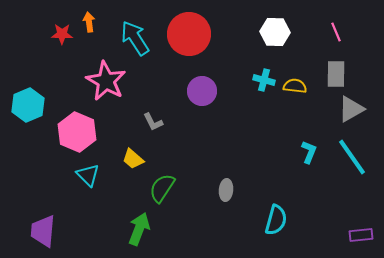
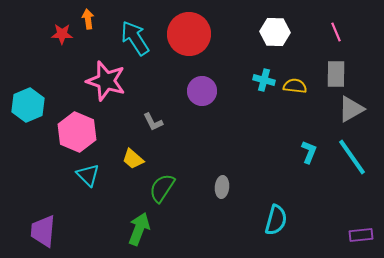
orange arrow: moved 1 px left, 3 px up
pink star: rotated 12 degrees counterclockwise
gray ellipse: moved 4 px left, 3 px up
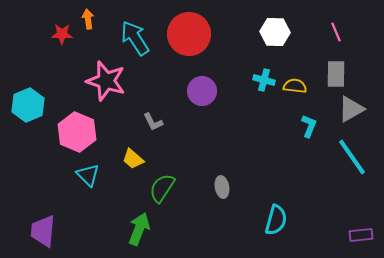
cyan L-shape: moved 26 px up
gray ellipse: rotated 15 degrees counterclockwise
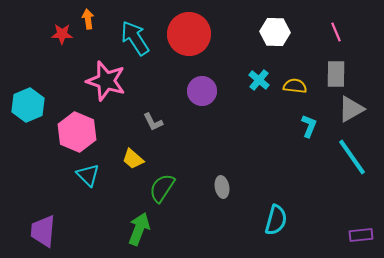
cyan cross: moved 5 px left; rotated 25 degrees clockwise
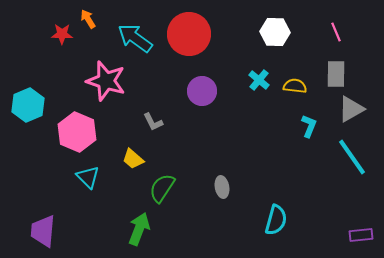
orange arrow: rotated 24 degrees counterclockwise
cyan arrow: rotated 21 degrees counterclockwise
cyan triangle: moved 2 px down
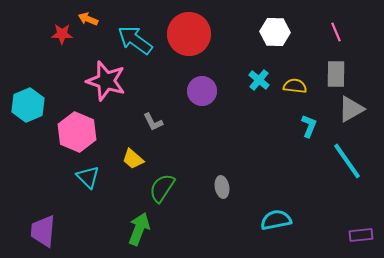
orange arrow: rotated 36 degrees counterclockwise
cyan arrow: moved 2 px down
cyan line: moved 5 px left, 4 px down
cyan semicircle: rotated 116 degrees counterclockwise
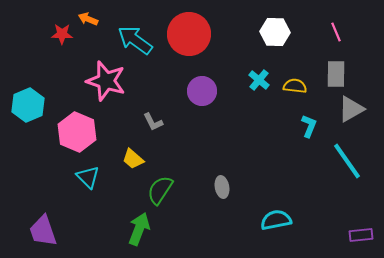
green semicircle: moved 2 px left, 2 px down
purple trapezoid: rotated 24 degrees counterclockwise
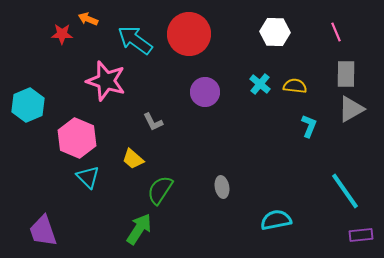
gray rectangle: moved 10 px right
cyan cross: moved 1 px right, 4 px down
purple circle: moved 3 px right, 1 px down
pink hexagon: moved 6 px down
cyan line: moved 2 px left, 30 px down
green arrow: rotated 12 degrees clockwise
